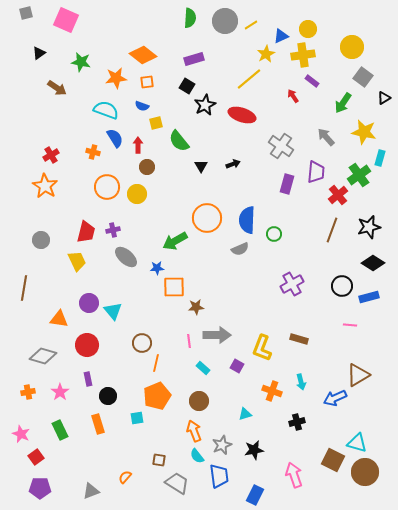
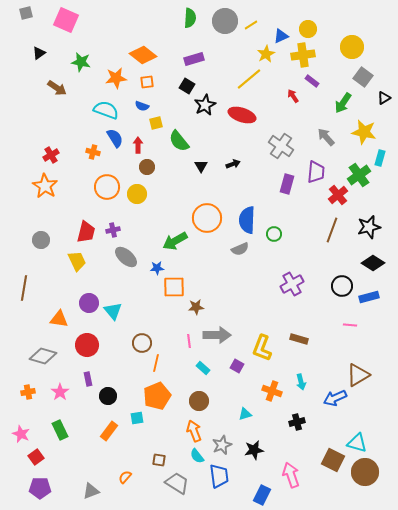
orange rectangle at (98, 424): moved 11 px right, 7 px down; rotated 54 degrees clockwise
pink arrow at (294, 475): moved 3 px left
blue rectangle at (255, 495): moved 7 px right
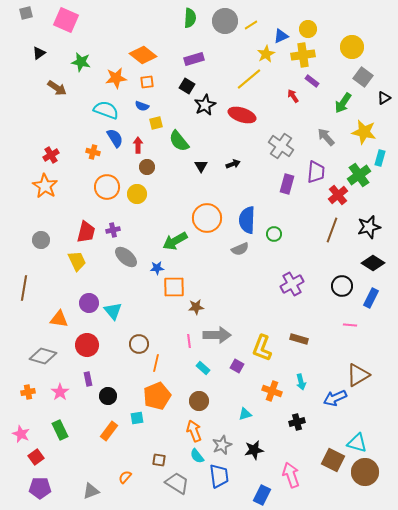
blue rectangle at (369, 297): moved 2 px right, 1 px down; rotated 48 degrees counterclockwise
brown circle at (142, 343): moved 3 px left, 1 px down
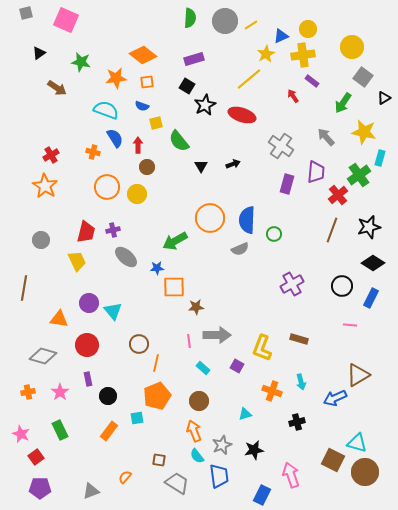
orange circle at (207, 218): moved 3 px right
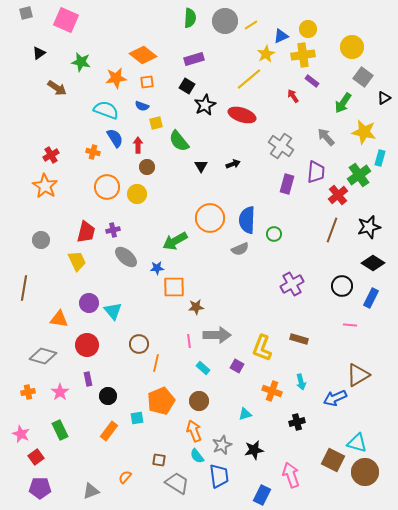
orange pentagon at (157, 396): moved 4 px right, 5 px down
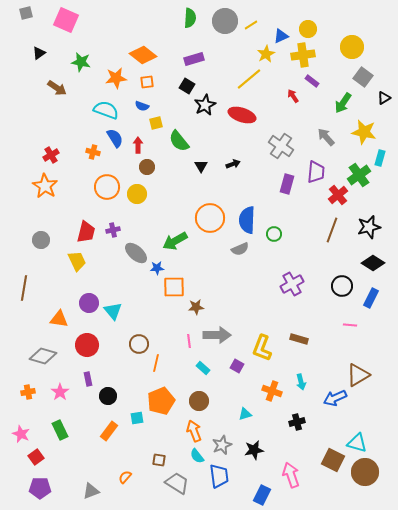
gray ellipse at (126, 257): moved 10 px right, 4 px up
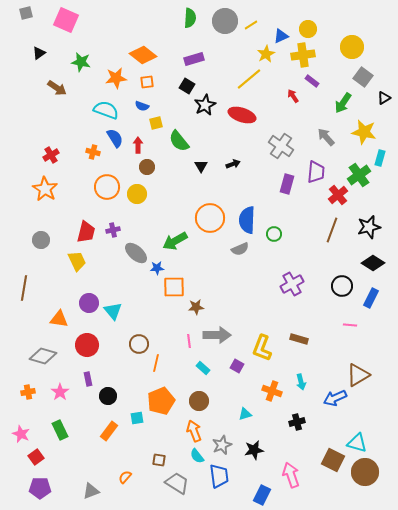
orange star at (45, 186): moved 3 px down
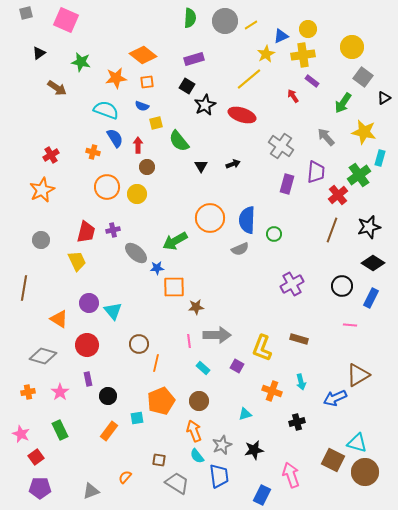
orange star at (45, 189): moved 3 px left, 1 px down; rotated 15 degrees clockwise
orange triangle at (59, 319): rotated 24 degrees clockwise
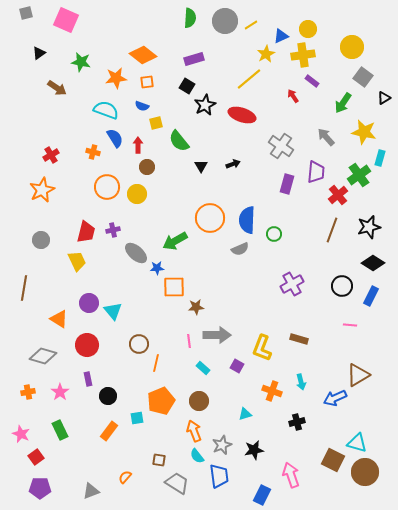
blue rectangle at (371, 298): moved 2 px up
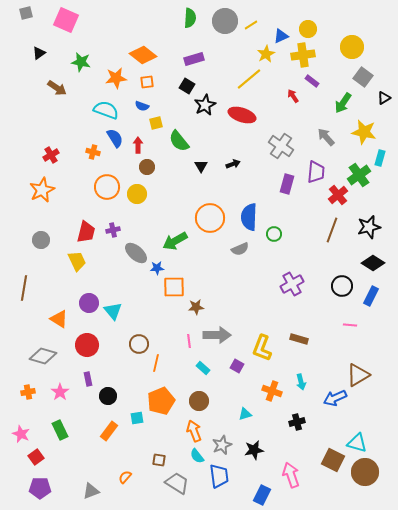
blue semicircle at (247, 220): moved 2 px right, 3 px up
